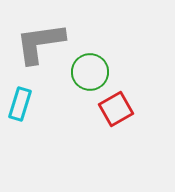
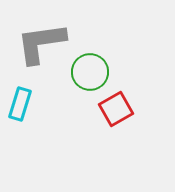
gray L-shape: moved 1 px right
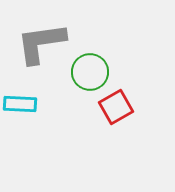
cyan rectangle: rotated 76 degrees clockwise
red square: moved 2 px up
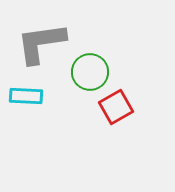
cyan rectangle: moved 6 px right, 8 px up
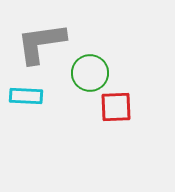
green circle: moved 1 px down
red square: rotated 28 degrees clockwise
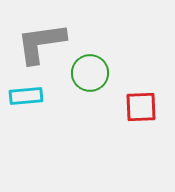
cyan rectangle: rotated 8 degrees counterclockwise
red square: moved 25 px right
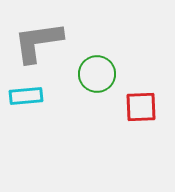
gray L-shape: moved 3 px left, 1 px up
green circle: moved 7 px right, 1 px down
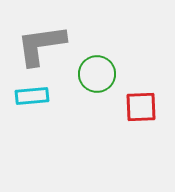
gray L-shape: moved 3 px right, 3 px down
cyan rectangle: moved 6 px right
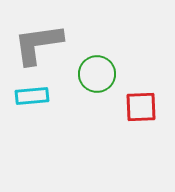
gray L-shape: moved 3 px left, 1 px up
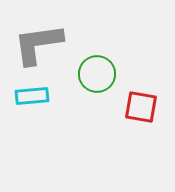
red square: rotated 12 degrees clockwise
